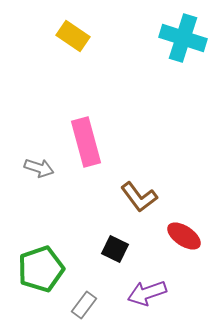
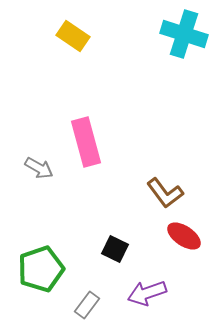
cyan cross: moved 1 px right, 4 px up
gray arrow: rotated 12 degrees clockwise
brown L-shape: moved 26 px right, 4 px up
gray rectangle: moved 3 px right
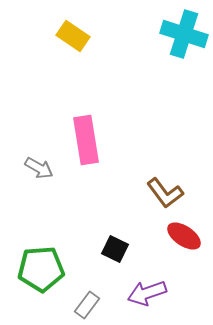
pink rectangle: moved 2 px up; rotated 6 degrees clockwise
green pentagon: rotated 15 degrees clockwise
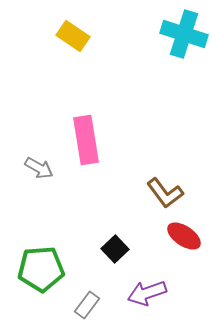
black square: rotated 20 degrees clockwise
